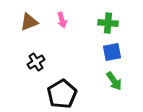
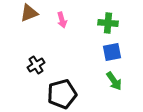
brown triangle: moved 9 px up
black cross: moved 3 px down
black pentagon: rotated 16 degrees clockwise
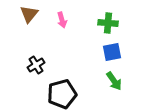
brown triangle: moved 1 px down; rotated 30 degrees counterclockwise
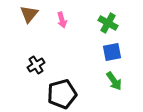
green cross: rotated 24 degrees clockwise
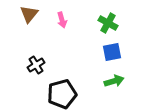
green arrow: rotated 72 degrees counterclockwise
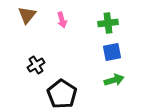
brown triangle: moved 2 px left, 1 px down
green cross: rotated 36 degrees counterclockwise
green arrow: moved 1 px up
black pentagon: rotated 24 degrees counterclockwise
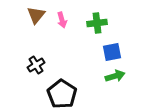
brown triangle: moved 9 px right
green cross: moved 11 px left
green arrow: moved 1 px right, 4 px up
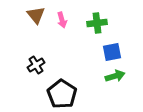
brown triangle: rotated 18 degrees counterclockwise
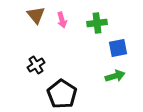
blue square: moved 6 px right, 4 px up
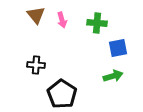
green cross: rotated 12 degrees clockwise
black cross: rotated 36 degrees clockwise
green arrow: moved 2 px left
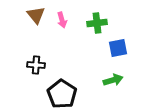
green cross: rotated 12 degrees counterclockwise
green arrow: moved 4 px down
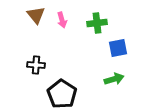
green arrow: moved 1 px right, 1 px up
